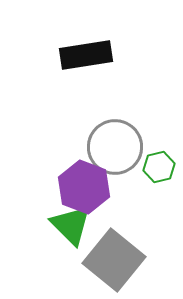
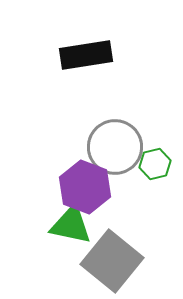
green hexagon: moved 4 px left, 3 px up
purple hexagon: moved 1 px right
green triangle: rotated 33 degrees counterclockwise
gray square: moved 2 px left, 1 px down
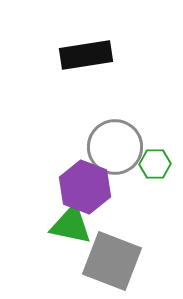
green hexagon: rotated 12 degrees clockwise
gray square: rotated 18 degrees counterclockwise
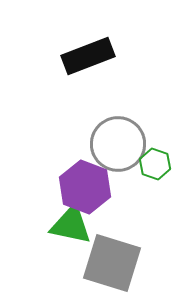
black rectangle: moved 2 px right, 1 px down; rotated 12 degrees counterclockwise
gray circle: moved 3 px right, 3 px up
green hexagon: rotated 20 degrees clockwise
gray square: moved 2 px down; rotated 4 degrees counterclockwise
